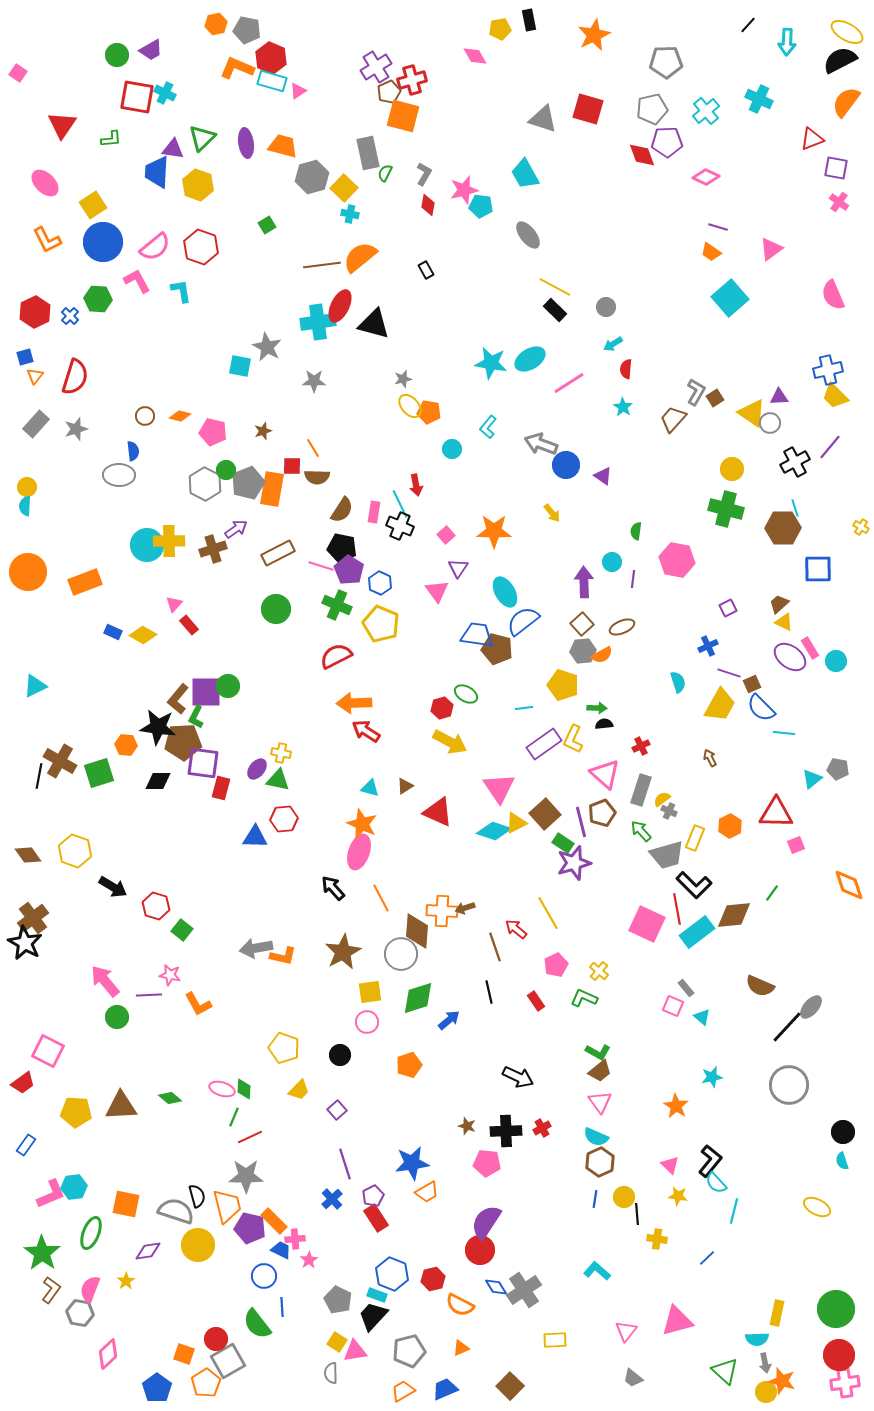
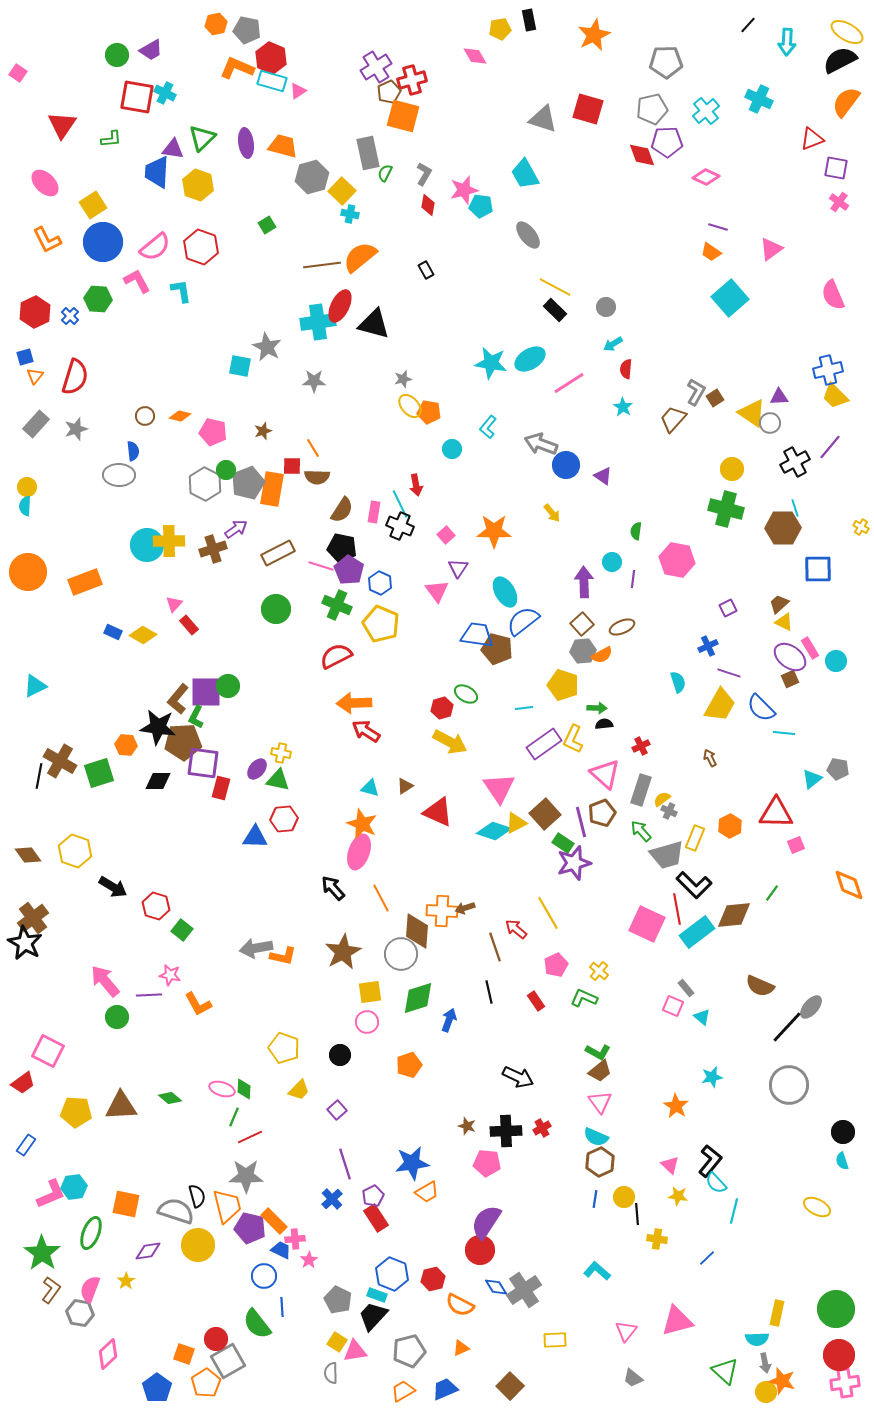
yellow square at (344, 188): moved 2 px left, 3 px down
brown square at (752, 684): moved 38 px right, 5 px up
blue arrow at (449, 1020): rotated 30 degrees counterclockwise
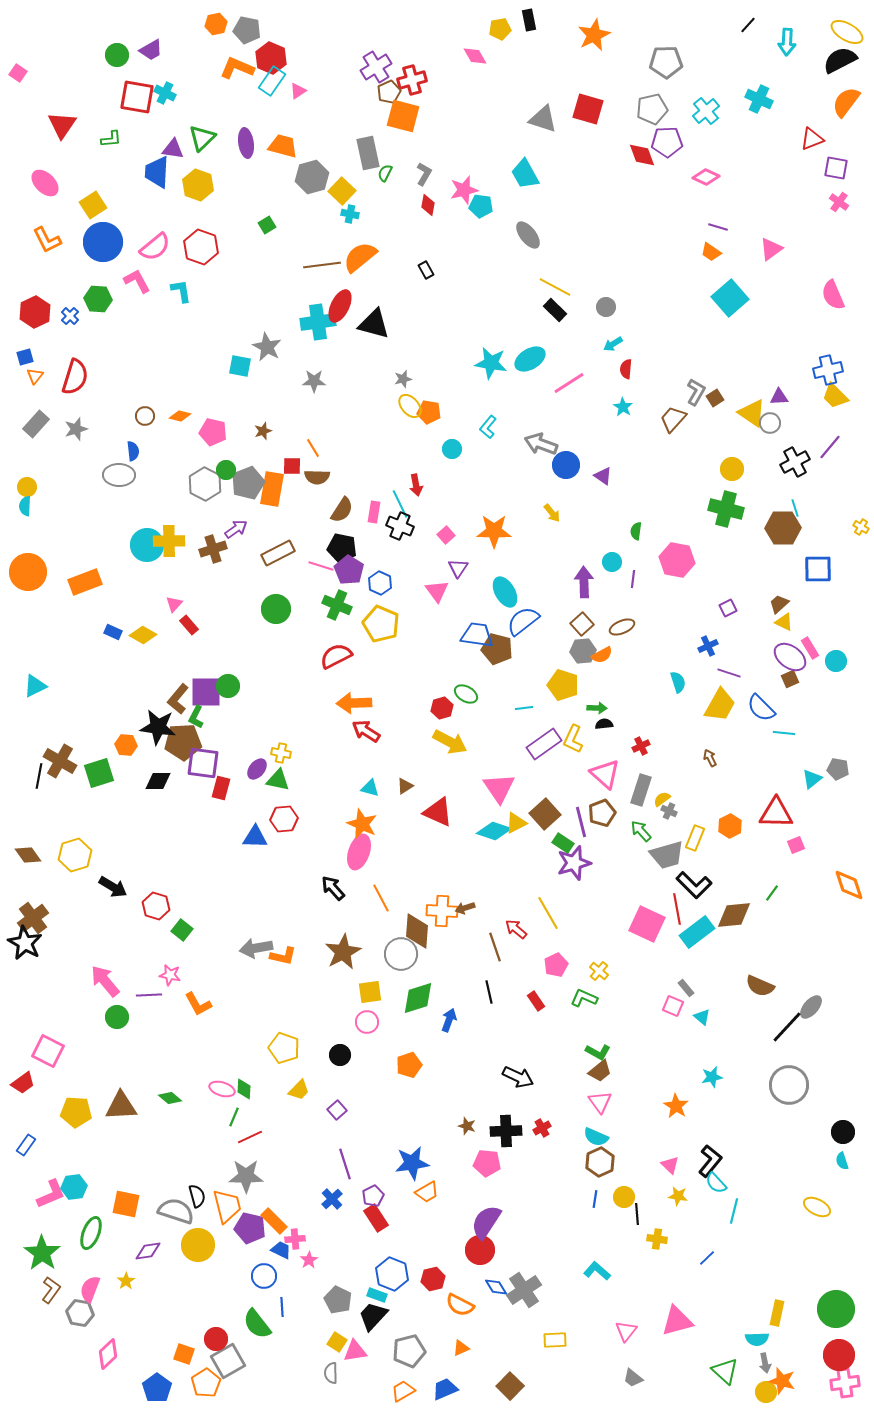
cyan rectangle at (272, 81): rotated 72 degrees counterclockwise
yellow hexagon at (75, 851): moved 4 px down; rotated 24 degrees clockwise
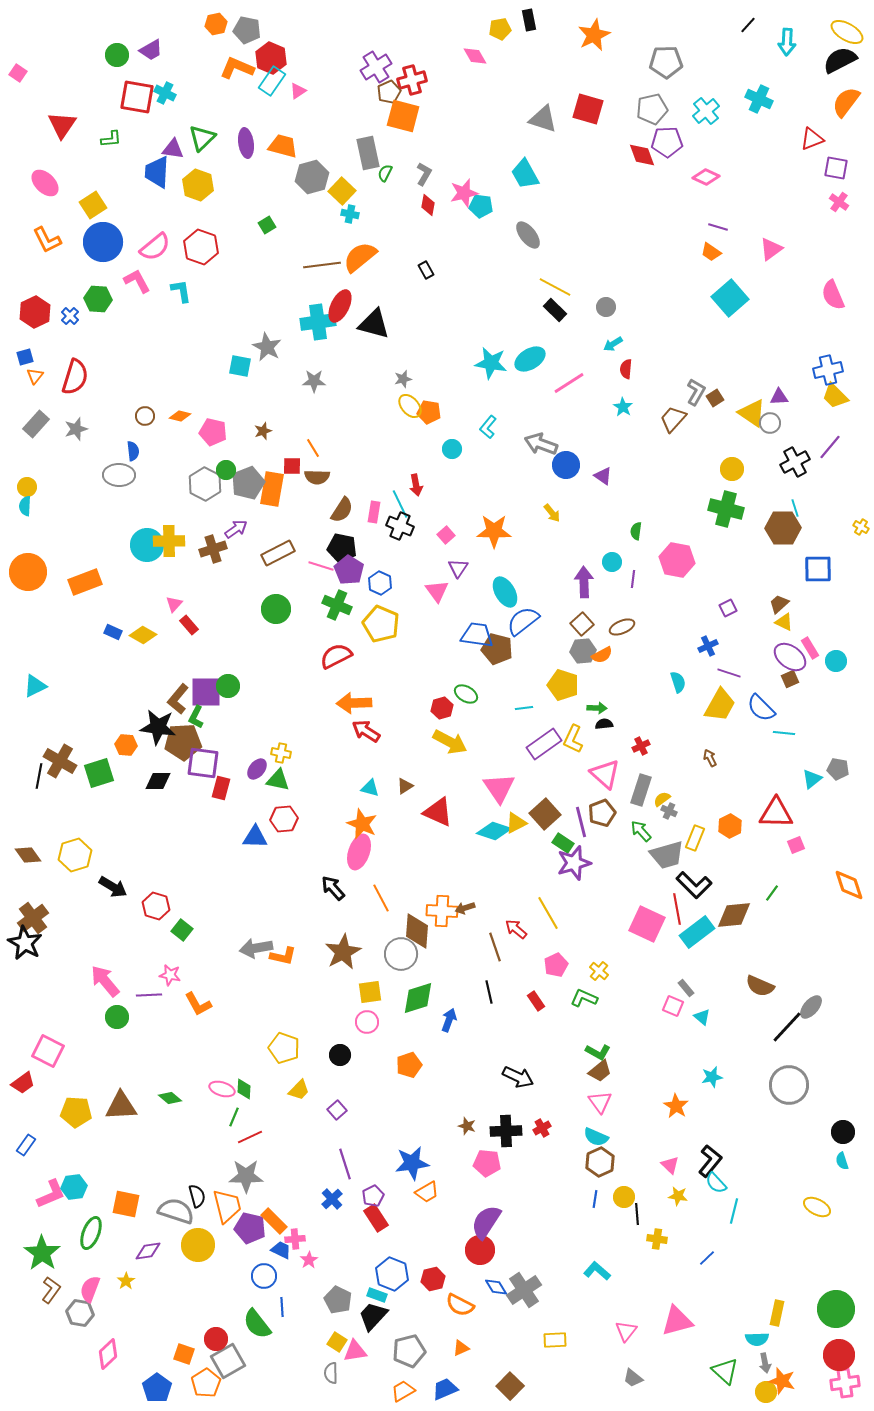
pink star at (464, 190): moved 3 px down
